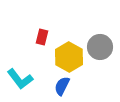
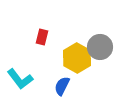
yellow hexagon: moved 8 px right, 1 px down
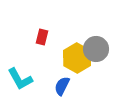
gray circle: moved 4 px left, 2 px down
cyan L-shape: rotated 8 degrees clockwise
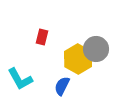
yellow hexagon: moved 1 px right, 1 px down
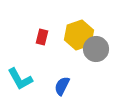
yellow hexagon: moved 1 px right, 24 px up; rotated 12 degrees clockwise
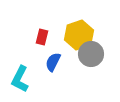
gray circle: moved 5 px left, 5 px down
cyan L-shape: rotated 56 degrees clockwise
blue semicircle: moved 9 px left, 24 px up
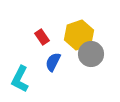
red rectangle: rotated 49 degrees counterclockwise
